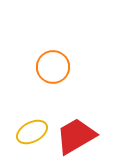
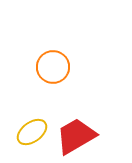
yellow ellipse: rotated 8 degrees counterclockwise
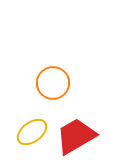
orange circle: moved 16 px down
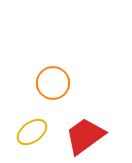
red trapezoid: moved 9 px right; rotated 6 degrees counterclockwise
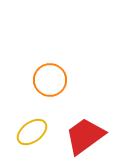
orange circle: moved 3 px left, 3 px up
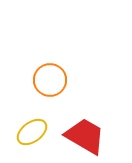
red trapezoid: rotated 66 degrees clockwise
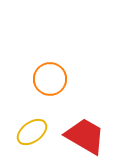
orange circle: moved 1 px up
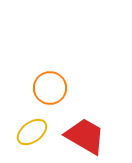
orange circle: moved 9 px down
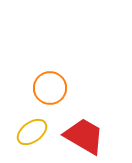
red trapezoid: moved 1 px left
